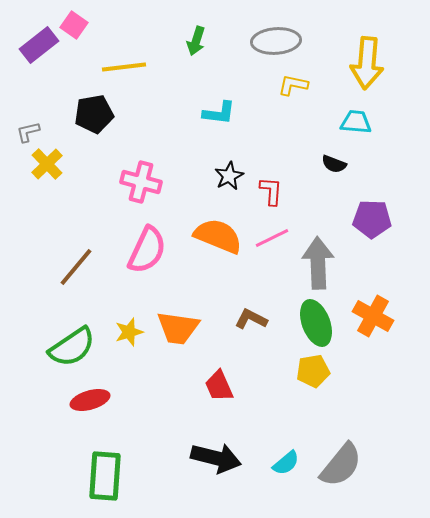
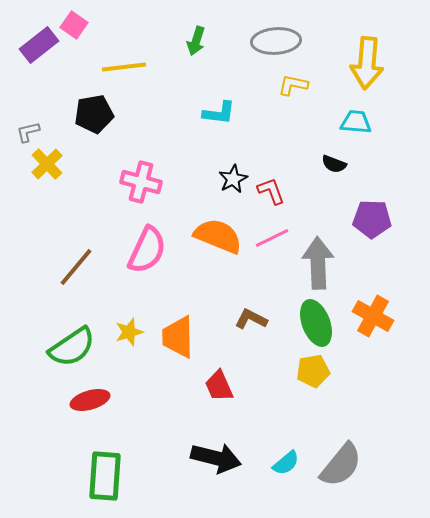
black star: moved 4 px right, 3 px down
red L-shape: rotated 24 degrees counterclockwise
orange trapezoid: moved 9 px down; rotated 81 degrees clockwise
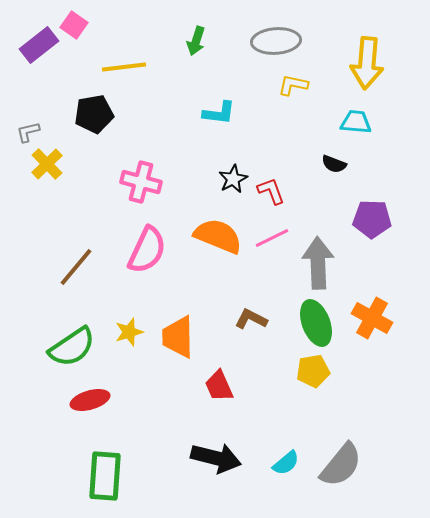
orange cross: moved 1 px left, 2 px down
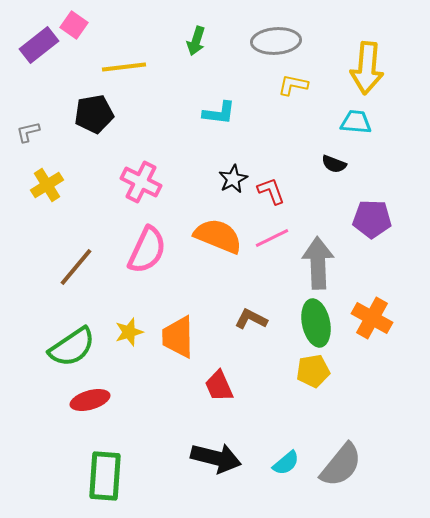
yellow arrow: moved 5 px down
yellow cross: moved 21 px down; rotated 12 degrees clockwise
pink cross: rotated 12 degrees clockwise
green ellipse: rotated 9 degrees clockwise
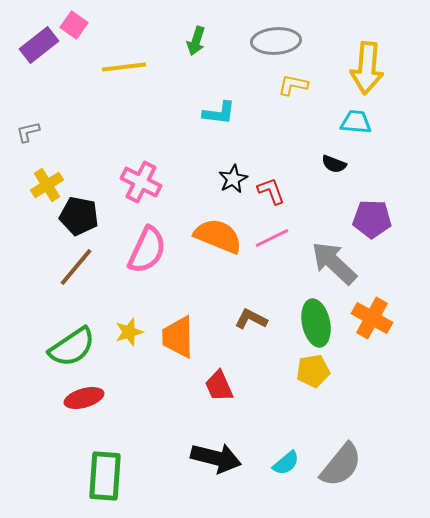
black pentagon: moved 15 px left, 102 px down; rotated 21 degrees clockwise
gray arrow: moved 16 px right; rotated 45 degrees counterclockwise
red ellipse: moved 6 px left, 2 px up
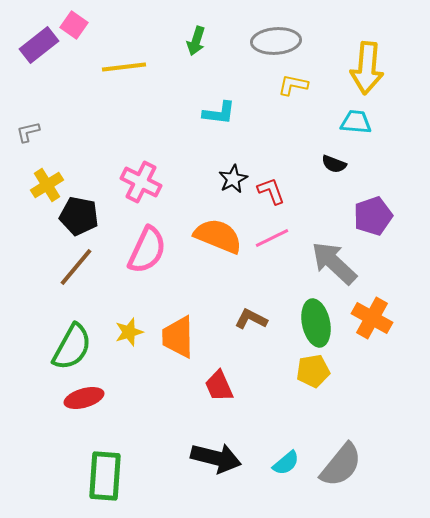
purple pentagon: moved 1 px right, 3 px up; rotated 21 degrees counterclockwise
green semicircle: rotated 27 degrees counterclockwise
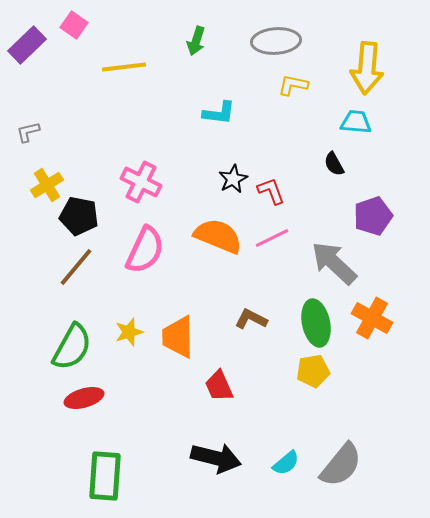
purple rectangle: moved 12 px left; rotated 6 degrees counterclockwise
black semicircle: rotated 40 degrees clockwise
pink semicircle: moved 2 px left
